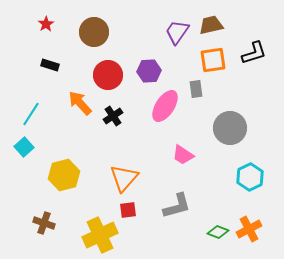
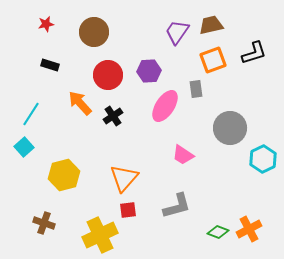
red star: rotated 21 degrees clockwise
orange square: rotated 12 degrees counterclockwise
cyan hexagon: moved 13 px right, 18 px up
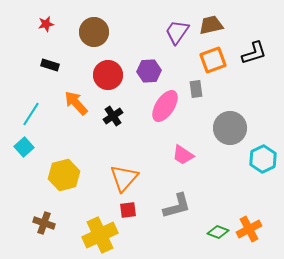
orange arrow: moved 4 px left
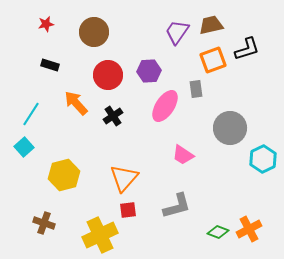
black L-shape: moved 7 px left, 4 px up
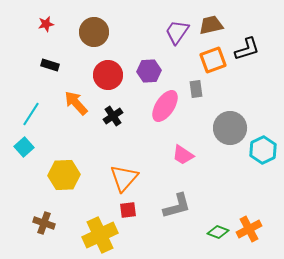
cyan hexagon: moved 9 px up
yellow hexagon: rotated 12 degrees clockwise
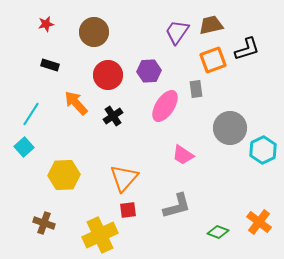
orange cross: moved 10 px right, 7 px up; rotated 25 degrees counterclockwise
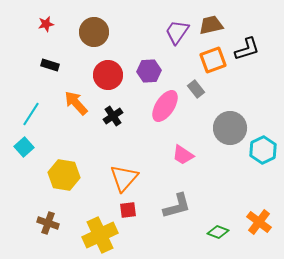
gray rectangle: rotated 30 degrees counterclockwise
yellow hexagon: rotated 12 degrees clockwise
brown cross: moved 4 px right
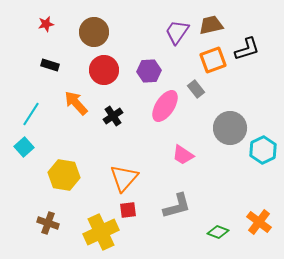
red circle: moved 4 px left, 5 px up
yellow cross: moved 1 px right, 3 px up
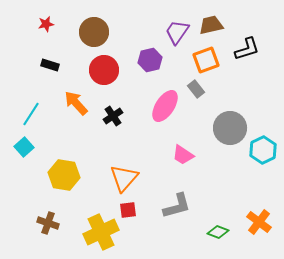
orange square: moved 7 px left
purple hexagon: moved 1 px right, 11 px up; rotated 10 degrees counterclockwise
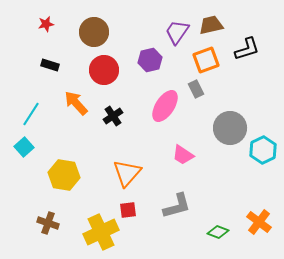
gray rectangle: rotated 12 degrees clockwise
orange triangle: moved 3 px right, 5 px up
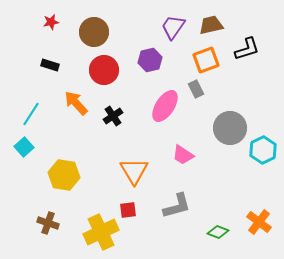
red star: moved 5 px right, 2 px up
purple trapezoid: moved 4 px left, 5 px up
orange triangle: moved 7 px right, 2 px up; rotated 12 degrees counterclockwise
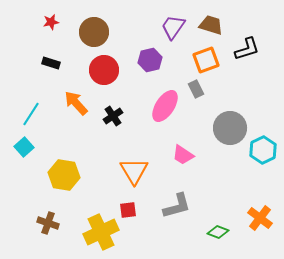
brown trapezoid: rotated 30 degrees clockwise
black rectangle: moved 1 px right, 2 px up
orange cross: moved 1 px right, 4 px up
